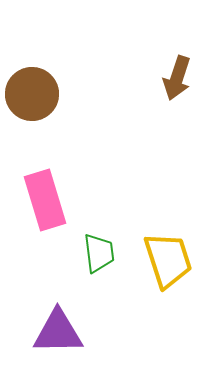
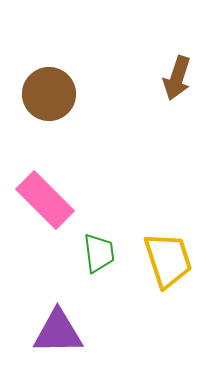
brown circle: moved 17 px right
pink rectangle: rotated 28 degrees counterclockwise
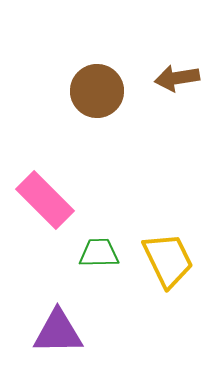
brown arrow: rotated 63 degrees clockwise
brown circle: moved 48 px right, 3 px up
green trapezoid: rotated 84 degrees counterclockwise
yellow trapezoid: rotated 8 degrees counterclockwise
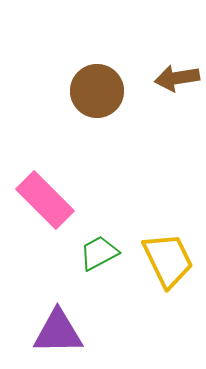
green trapezoid: rotated 27 degrees counterclockwise
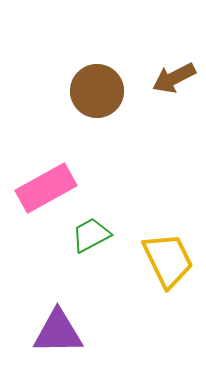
brown arrow: moved 3 px left; rotated 18 degrees counterclockwise
pink rectangle: moved 1 px right, 12 px up; rotated 74 degrees counterclockwise
green trapezoid: moved 8 px left, 18 px up
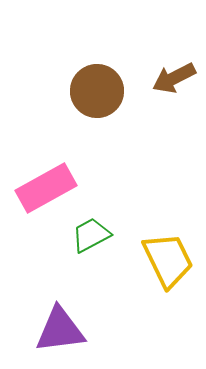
purple triangle: moved 2 px right, 2 px up; rotated 6 degrees counterclockwise
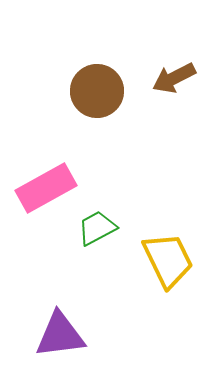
green trapezoid: moved 6 px right, 7 px up
purple triangle: moved 5 px down
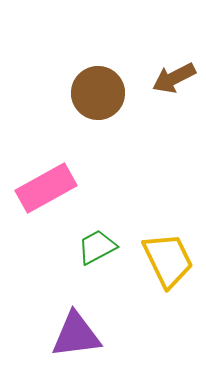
brown circle: moved 1 px right, 2 px down
green trapezoid: moved 19 px down
purple triangle: moved 16 px right
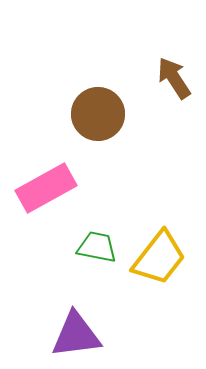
brown arrow: rotated 84 degrees clockwise
brown circle: moved 21 px down
green trapezoid: rotated 39 degrees clockwise
yellow trapezoid: moved 9 px left, 2 px up; rotated 64 degrees clockwise
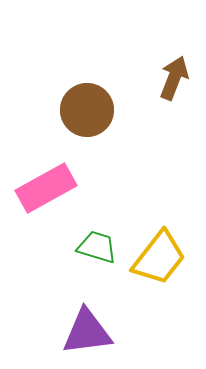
brown arrow: rotated 54 degrees clockwise
brown circle: moved 11 px left, 4 px up
green trapezoid: rotated 6 degrees clockwise
purple triangle: moved 11 px right, 3 px up
